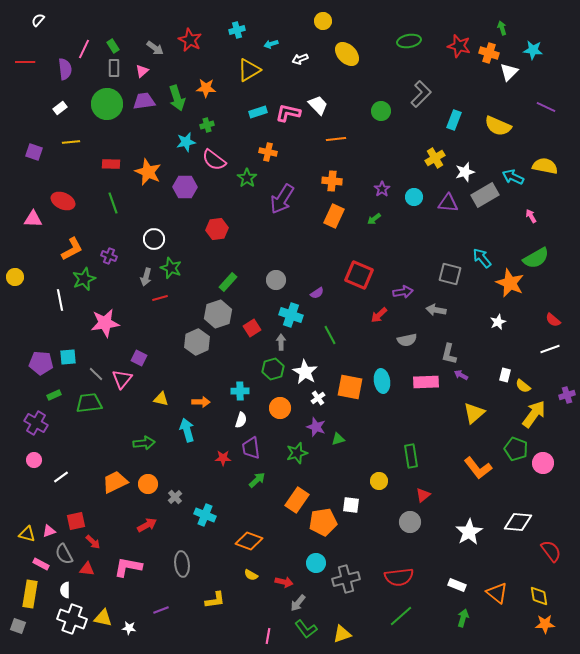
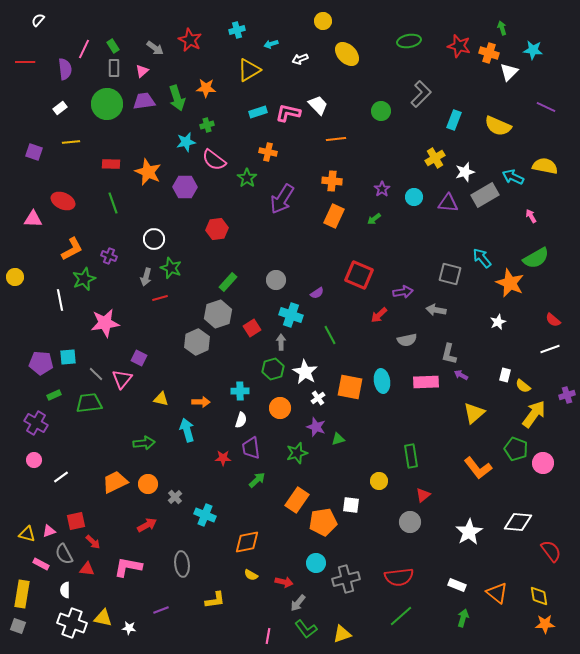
orange diamond at (249, 541): moved 2 px left, 1 px down; rotated 32 degrees counterclockwise
yellow rectangle at (30, 594): moved 8 px left
white cross at (72, 619): moved 4 px down
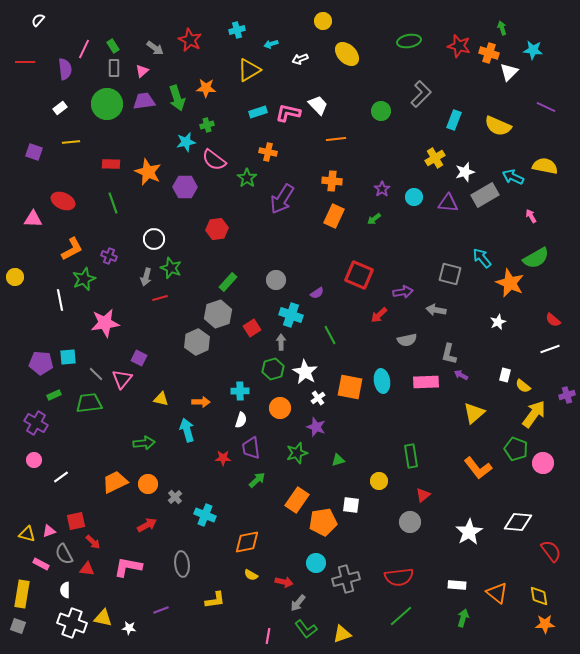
green triangle at (338, 439): moved 21 px down
white rectangle at (457, 585): rotated 18 degrees counterclockwise
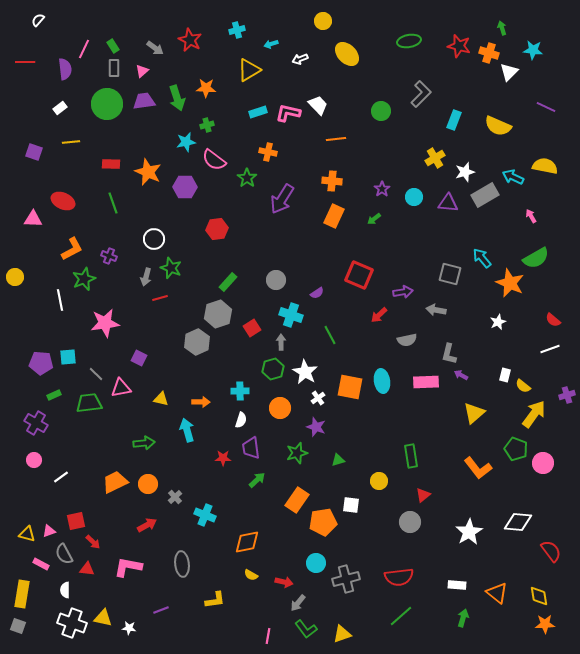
pink triangle at (122, 379): moved 1 px left, 9 px down; rotated 40 degrees clockwise
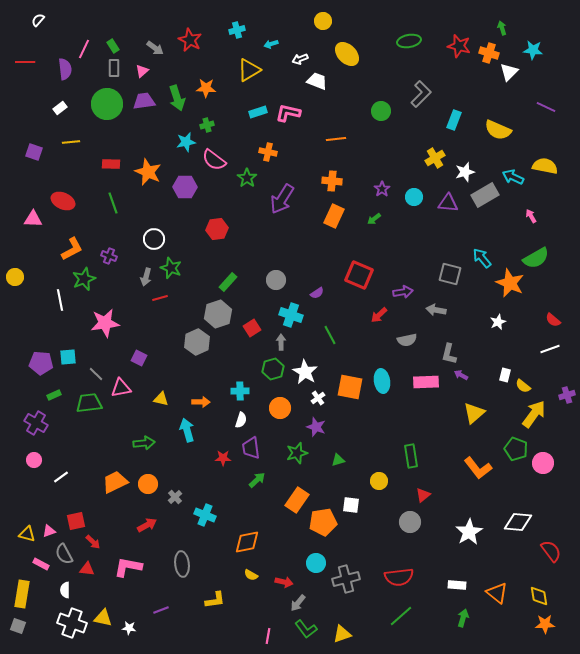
white trapezoid at (318, 105): moved 1 px left, 24 px up; rotated 25 degrees counterclockwise
yellow semicircle at (498, 126): moved 4 px down
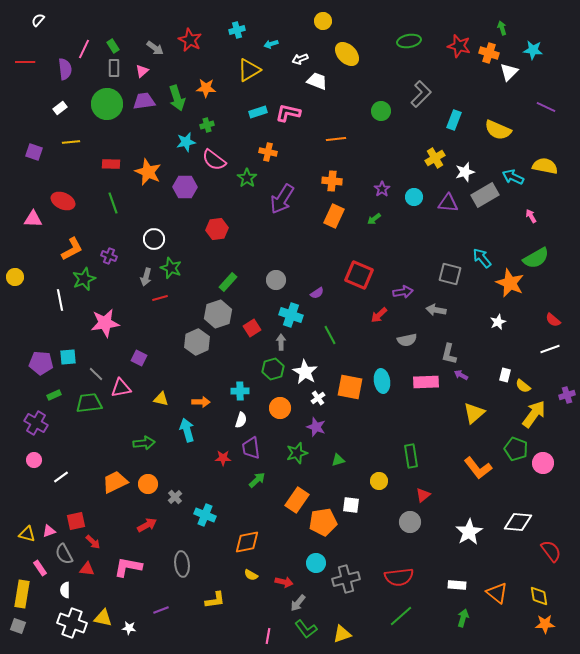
pink rectangle at (41, 564): moved 1 px left, 4 px down; rotated 28 degrees clockwise
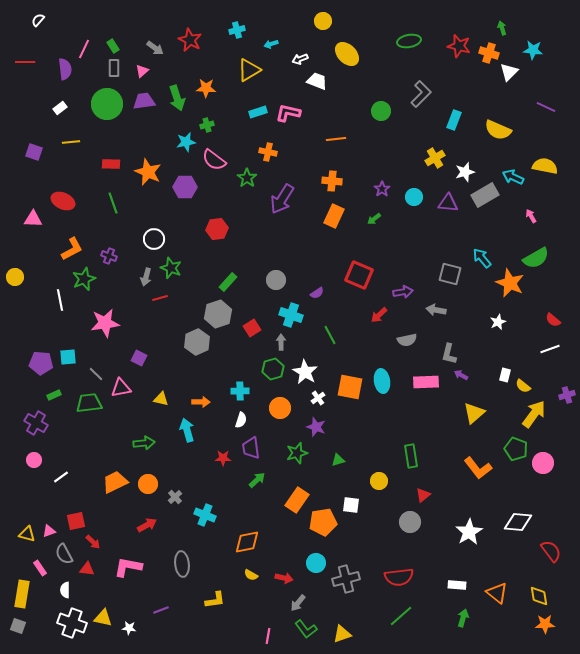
red arrow at (284, 582): moved 4 px up
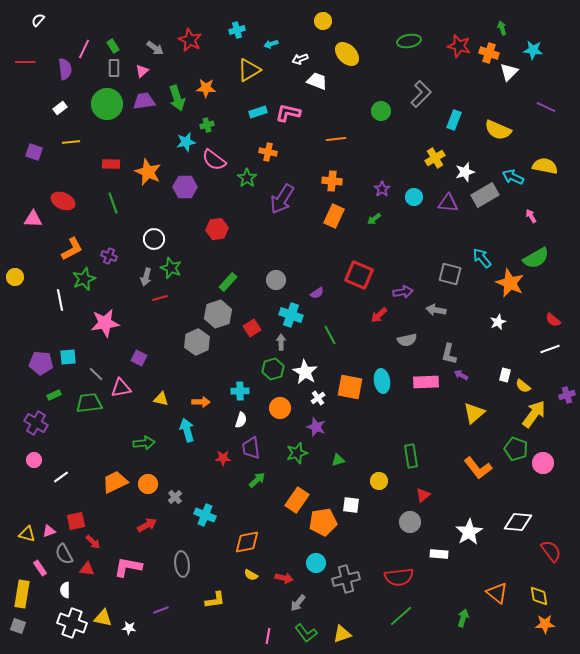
white rectangle at (457, 585): moved 18 px left, 31 px up
green L-shape at (306, 629): moved 4 px down
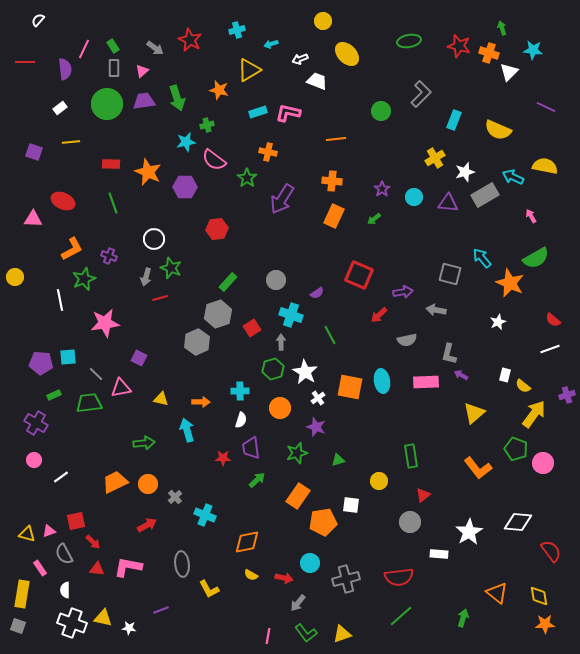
orange star at (206, 88): moved 13 px right, 2 px down; rotated 12 degrees clockwise
orange rectangle at (297, 500): moved 1 px right, 4 px up
cyan circle at (316, 563): moved 6 px left
red triangle at (87, 569): moved 10 px right
yellow L-shape at (215, 600): moved 6 px left, 11 px up; rotated 70 degrees clockwise
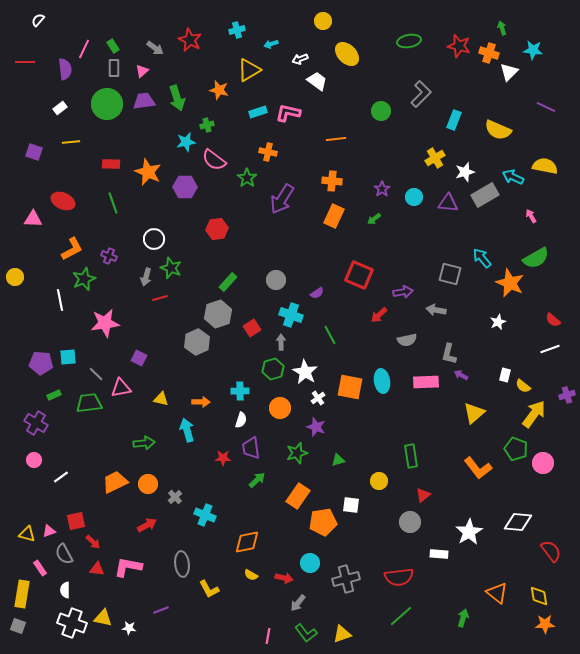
white trapezoid at (317, 81): rotated 15 degrees clockwise
